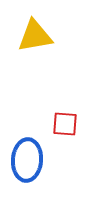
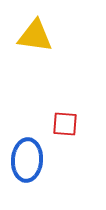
yellow triangle: rotated 18 degrees clockwise
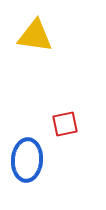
red square: rotated 16 degrees counterclockwise
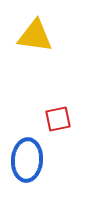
red square: moved 7 px left, 5 px up
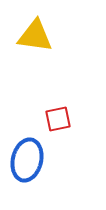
blue ellipse: rotated 9 degrees clockwise
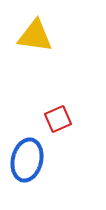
red square: rotated 12 degrees counterclockwise
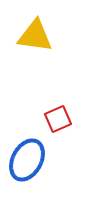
blue ellipse: rotated 15 degrees clockwise
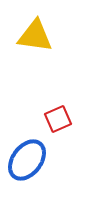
blue ellipse: rotated 9 degrees clockwise
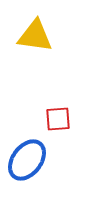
red square: rotated 20 degrees clockwise
